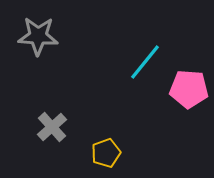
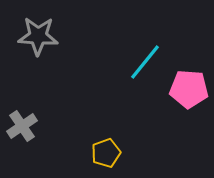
gray cross: moved 30 px left, 1 px up; rotated 8 degrees clockwise
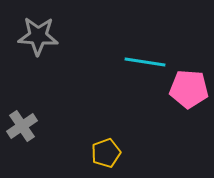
cyan line: rotated 60 degrees clockwise
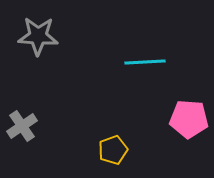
cyan line: rotated 12 degrees counterclockwise
pink pentagon: moved 30 px down
yellow pentagon: moved 7 px right, 3 px up
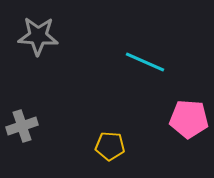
cyan line: rotated 27 degrees clockwise
gray cross: rotated 16 degrees clockwise
yellow pentagon: moved 3 px left, 4 px up; rotated 24 degrees clockwise
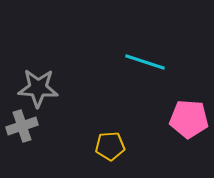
gray star: moved 52 px down
cyan line: rotated 6 degrees counterclockwise
yellow pentagon: rotated 8 degrees counterclockwise
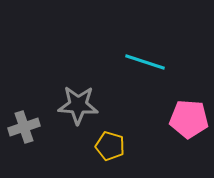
gray star: moved 40 px right, 17 px down
gray cross: moved 2 px right, 1 px down
yellow pentagon: rotated 20 degrees clockwise
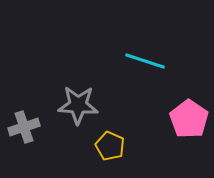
cyan line: moved 1 px up
pink pentagon: rotated 30 degrees clockwise
yellow pentagon: rotated 8 degrees clockwise
